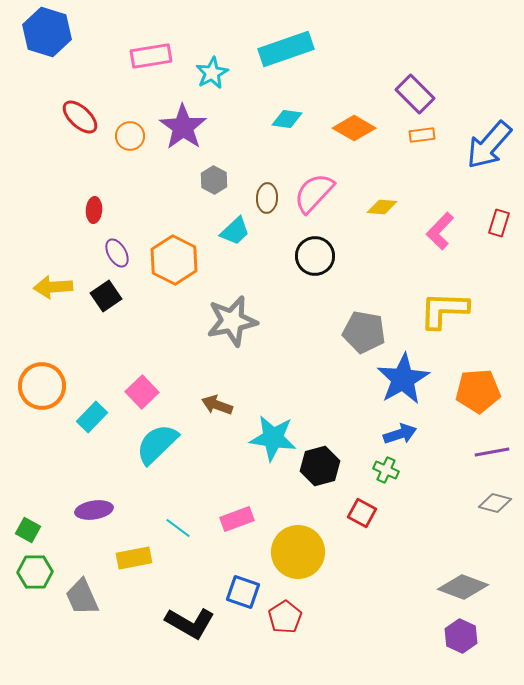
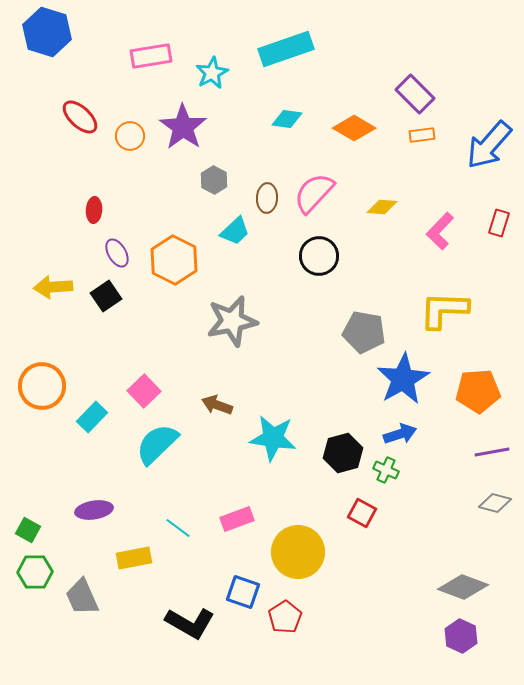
black circle at (315, 256): moved 4 px right
pink square at (142, 392): moved 2 px right, 1 px up
black hexagon at (320, 466): moved 23 px right, 13 px up
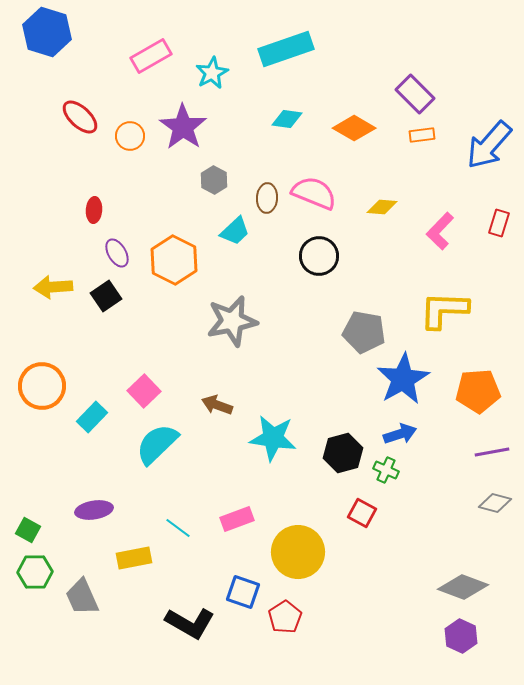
pink rectangle at (151, 56): rotated 21 degrees counterclockwise
pink semicircle at (314, 193): rotated 69 degrees clockwise
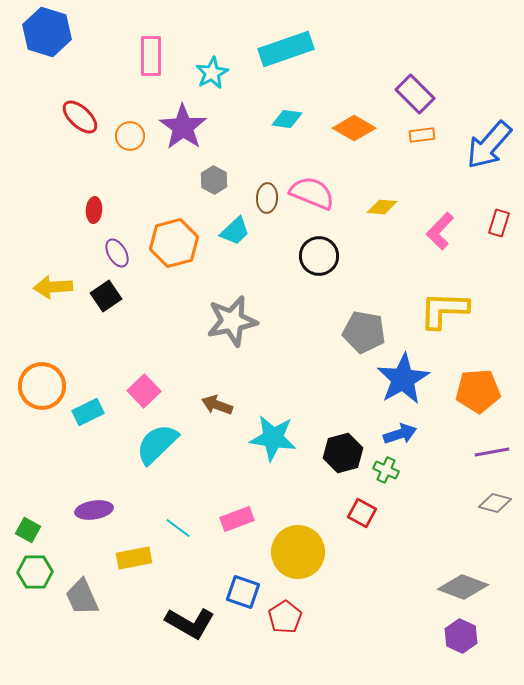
pink rectangle at (151, 56): rotated 60 degrees counterclockwise
pink semicircle at (314, 193): moved 2 px left
orange hexagon at (174, 260): moved 17 px up; rotated 18 degrees clockwise
cyan rectangle at (92, 417): moved 4 px left, 5 px up; rotated 20 degrees clockwise
